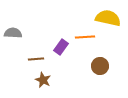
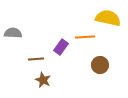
brown circle: moved 1 px up
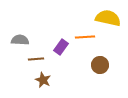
gray semicircle: moved 7 px right, 7 px down
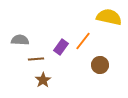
yellow semicircle: moved 1 px right, 1 px up
orange line: moved 2 px left, 4 px down; rotated 48 degrees counterclockwise
brown star: rotated 14 degrees clockwise
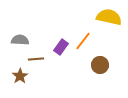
brown star: moved 23 px left, 4 px up
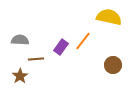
brown circle: moved 13 px right
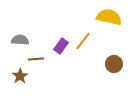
purple rectangle: moved 1 px up
brown circle: moved 1 px right, 1 px up
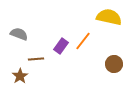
gray semicircle: moved 1 px left, 6 px up; rotated 18 degrees clockwise
